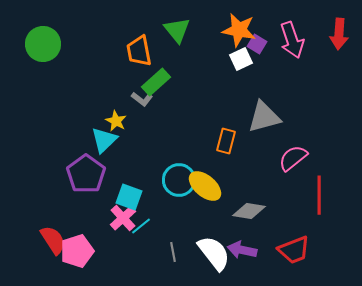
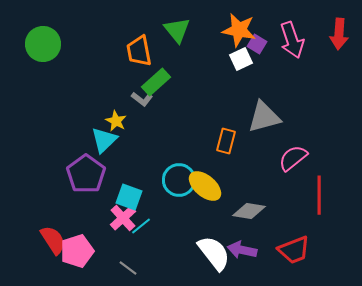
gray line: moved 45 px left, 16 px down; rotated 42 degrees counterclockwise
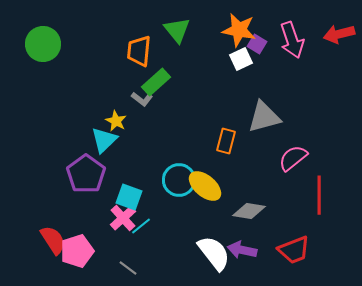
red arrow: rotated 72 degrees clockwise
orange trapezoid: rotated 16 degrees clockwise
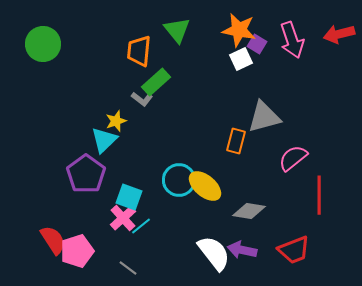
yellow star: rotated 25 degrees clockwise
orange rectangle: moved 10 px right
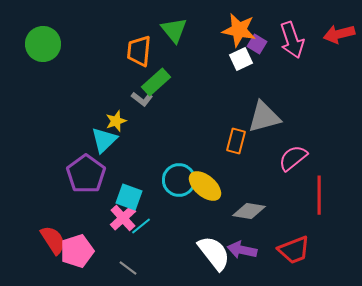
green triangle: moved 3 px left
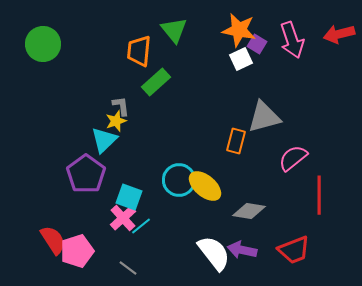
gray L-shape: moved 21 px left, 7 px down; rotated 135 degrees counterclockwise
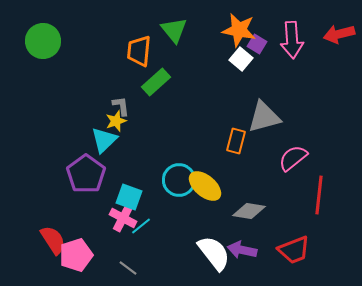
pink arrow: rotated 15 degrees clockwise
green circle: moved 3 px up
white square: rotated 25 degrees counterclockwise
red line: rotated 6 degrees clockwise
pink cross: rotated 20 degrees counterclockwise
pink pentagon: moved 1 px left, 4 px down
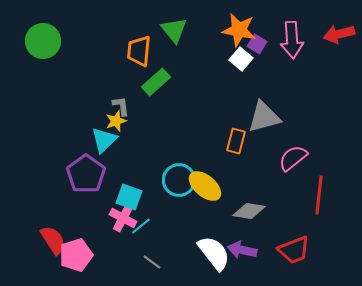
gray line: moved 24 px right, 6 px up
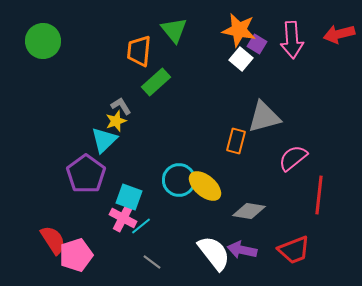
gray L-shape: rotated 25 degrees counterclockwise
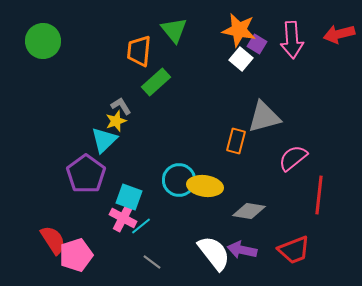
yellow ellipse: rotated 32 degrees counterclockwise
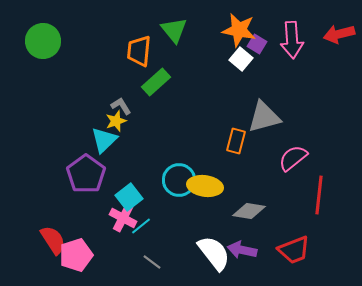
cyan square: rotated 32 degrees clockwise
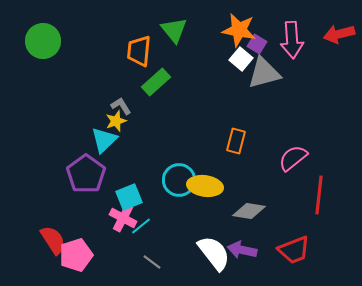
gray triangle: moved 44 px up
cyan square: rotated 16 degrees clockwise
